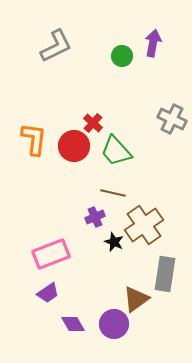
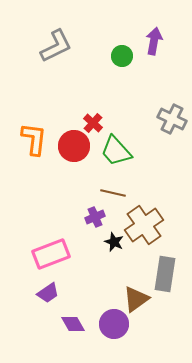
purple arrow: moved 1 px right, 2 px up
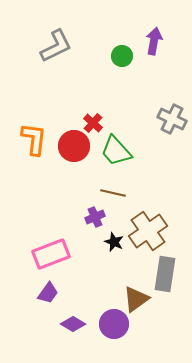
brown cross: moved 4 px right, 6 px down
purple trapezoid: rotated 20 degrees counterclockwise
purple diamond: rotated 30 degrees counterclockwise
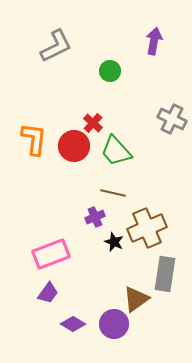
green circle: moved 12 px left, 15 px down
brown cross: moved 1 px left, 3 px up; rotated 12 degrees clockwise
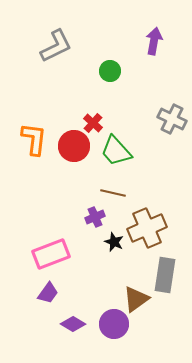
gray rectangle: moved 1 px down
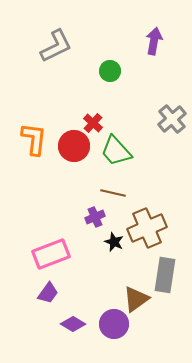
gray cross: rotated 24 degrees clockwise
